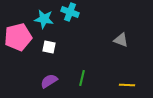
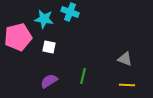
gray triangle: moved 4 px right, 19 px down
green line: moved 1 px right, 2 px up
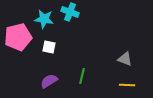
green line: moved 1 px left
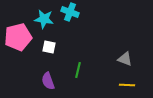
green line: moved 4 px left, 6 px up
purple semicircle: moved 1 px left; rotated 78 degrees counterclockwise
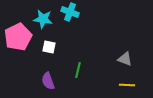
cyan star: moved 1 px left
pink pentagon: rotated 12 degrees counterclockwise
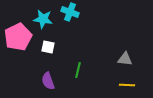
white square: moved 1 px left
gray triangle: rotated 14 degrees counterclockwise
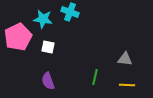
green line: moved 17 px right, 7 px down
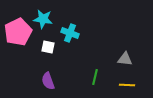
cyan cross: moved 21 px down
pink pentagon: moved 5 px up
